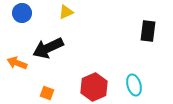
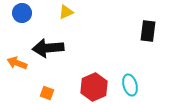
black arrow: rotated 20 degrees clockwise
cyan ellipse: moved 4 px left
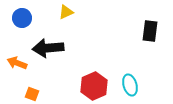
blue circle: moved 5 px down
black rectangle: moved 2 px right
red hexagon: moved 1 px up
orange square: moved 15 px left, 1 px down
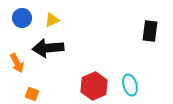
yellow triangle: moved 14 px left, 8 px down
orange arrow: rotated 138 degrees counterclockwise
